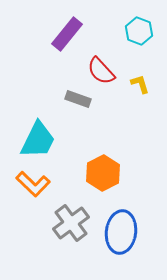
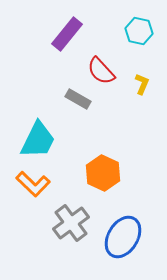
cyan hexagon: rotated 8 degrees counterclockwise
yellow L-shape: moved 2 px right; rotated 40 degrees clockwise
gray rectangle: rotated 10 degrees clockwise
orange hexagon: rotated 8 degrees counterclockwise
blue ellipse: moved 2 px right, 5 px down; rotated 24 degrees clockwise
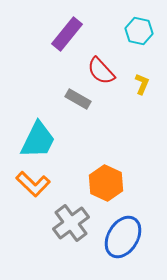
orange hexagon: moved 3 px right, 10 px down
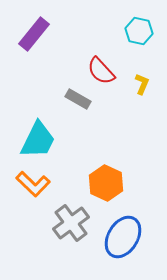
purple rectangle: moved 33 px left
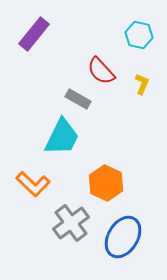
cyan hexagon: moved 4 px down
cyan trapezoid: moved 24 px right, 3 px up
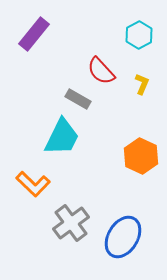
cyan hexagon: rotated 20 degrees clockwise
orange hexagon: moved 35 px right, 27 px up
